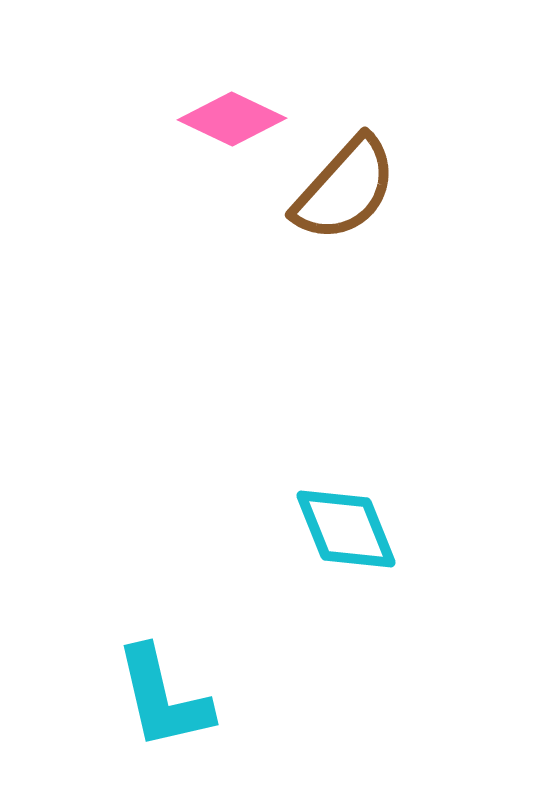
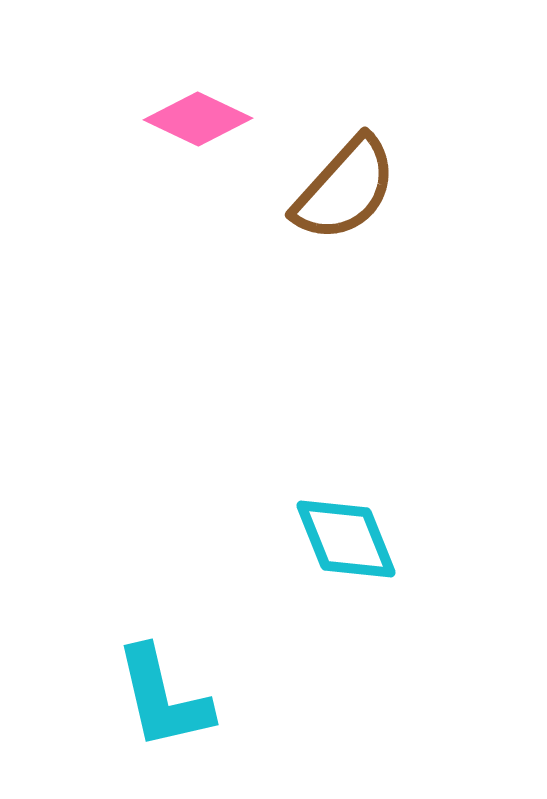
pink diamond: moved 34 px left
cyan diamond: moved 10 px down
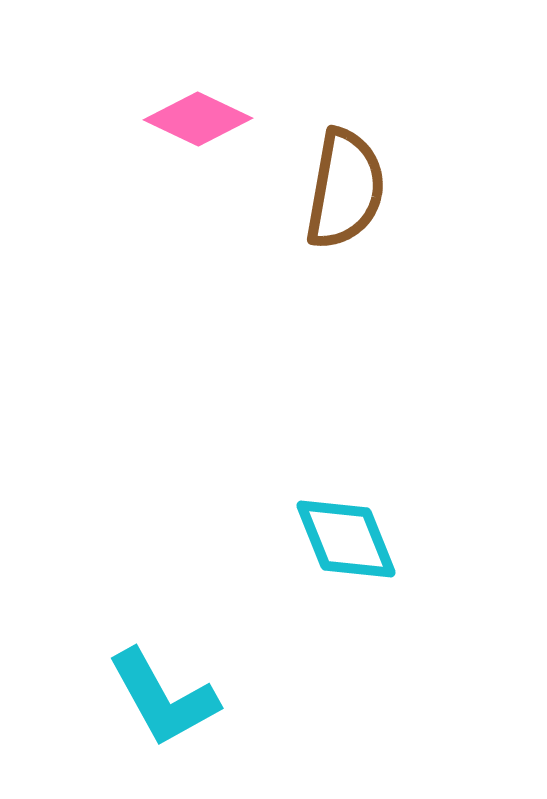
brown semicircle: rotated 32 degrees counterclockwise
cyan L-shape: rotated 16 degrees counterclockwise
